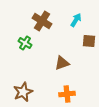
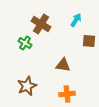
brown cross: moved 1 px left, 3 px down
brown triangle: moved 1 px right, 2 px down; rotated 28 degrees clockwise
brown star: moved 4 px right, 6 px up
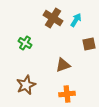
brown cross: moved 12 px right, 6 px up
brown square: moved 3 px down; rotated 16 degrees counterclockwise
brown triangle: rotated 28 degrees counterclockwise
brown star: moved 1 px left, 1 px up
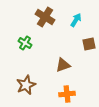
brown cross: moved 8 px left, 1 px up
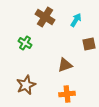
brown triangle: moved 2 px right
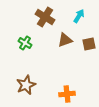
cyan arrow: moved 3 px right, 4 px up
brown triangle: moved 25 px up
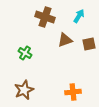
brown cross: rotated 12 degrees counterclockwise
green cross: moved 10 px down
brown star: moved 2 px left, 5 px down
orange cross: moved 6 px right, 2 px up
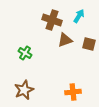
brown cross: moved 7 px right, 3 px down
brown square: rotated 24 degrees clockwise
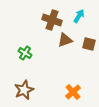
orange cross: rotated 35 degrees counterclockwise
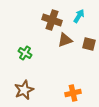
orange cross: moved 1 px down; rotated 28 degrees clockwise
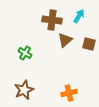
brown cross: rotated 12 degrees counterclockwise
brown triangle: rotated 21 degrees counterclockwise
orange cross: moved 4 px left
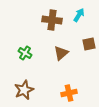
cyan arrow: moved 1 px up
brown triangle: moved 4 px left, 13 px down
brown square: rotated 24 degrees counterclockwise
